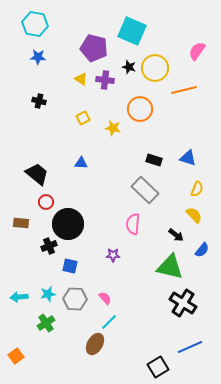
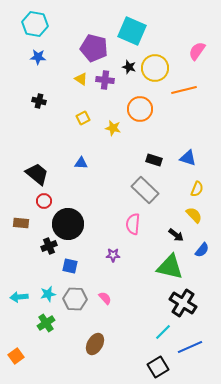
red circle at (46, 202): moved 2 px left, 1 px up
cyan line at (109, 322): moved 54 px right, 10 px down
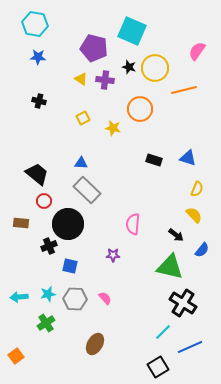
gray rectangle at (145, 190): moved 58 px left
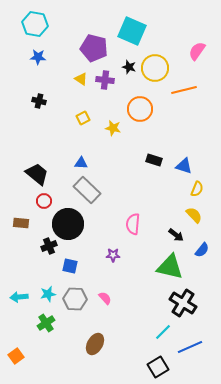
blue triangle at (188, 158): moved 4 px left, 8 px down
